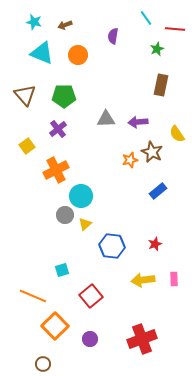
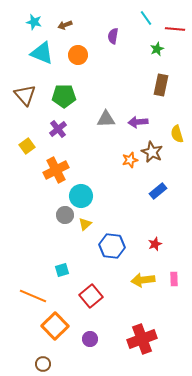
yellow semicircle: rotated 18 degrees clockwise
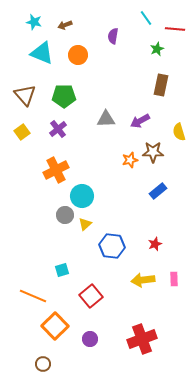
purple arrow: moved 2 px right, 1 px up; rotated 24 degrees counterclockwise
yellow semicircle: moved 2 px right, 2 px up
yellow square: moved 5 px left, 14 px up
brown star: moved 1 px right; rotated 25 degrees counterclockwise
cyan circle: moved 1 px right
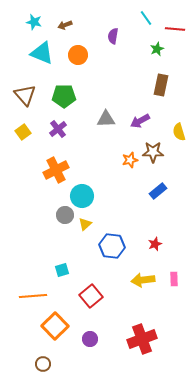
yellow square: moved 1 px right
orange line: rotated 28 degrees counterclockwise
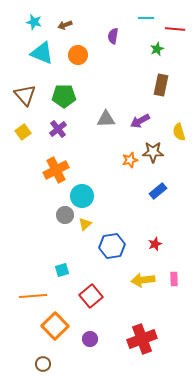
cyan line: rotated 56 degrees counterclockwise
blue hexagon: rotated 15 degrees counterclockwise
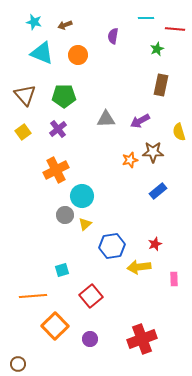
yellow arrow: moved 4 px left, 13 px up
brown circle: moved 25 px left
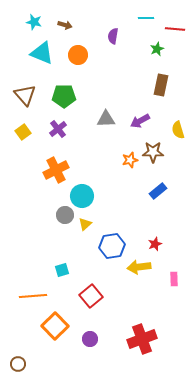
brown arrow: rotated 144 degrees counterclockwise
yellow semicircle: moved 1 px left, 2 px up
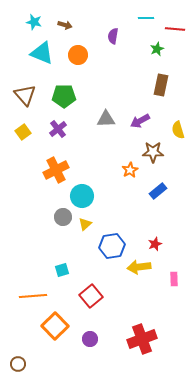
orange star: moved 10 px down; rotated 14 degrees counterclockwise
gray circle: moved 2 px left, 2 px down
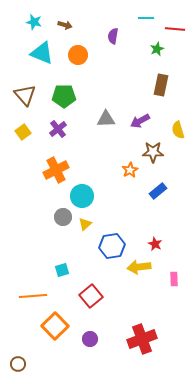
red star: rotated 24 degrees counterclockwise
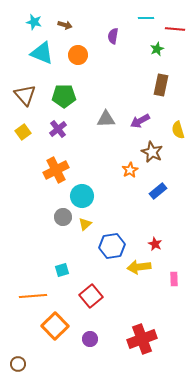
brown star: moved 1 px left; rotated 25 degrees clockwise
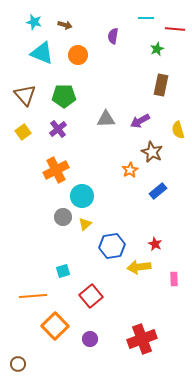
cyan square: moved 1 px right, 1 px down
